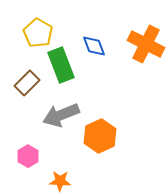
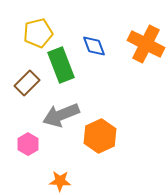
yellow pentagon: rotated 28 degrees clockwise
pink hexagon: moved 12 px up
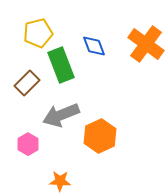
orange cross: rotated 9 degrees clockwise
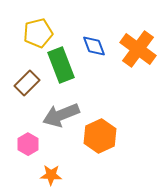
orange cross: moved 8 px left, 5 px down
orange star: moved 9 px left, 6 px up
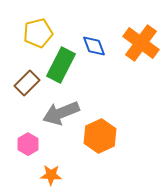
orange cross: moved 3 px right, 6 px up
green rectangle: rotated 48 degrees clockwise
gray arrow: moved 2 px up
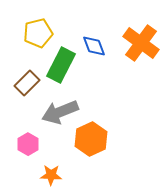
gray arrow: moved 1 px left, 1 px up
orange hexagon: moved 9 px left, 3 px down
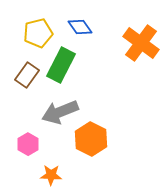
blue diamond: moved 14 px left, 19 px up; rotated 15 degrees counterclockwise
brown rectangle: moved 8 px up; rotated 10 degrees counterclockwise
orange hexagon: rotated 8 degrees counterclockwise
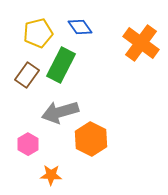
gray arrow: rotated 6 degrees clockwise
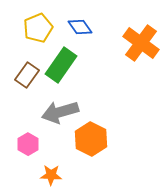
yellow pentagon: moved 5 px up; rotated 8 degrees counterclockwise
green rectangle: rotated 8 degrees clockwise
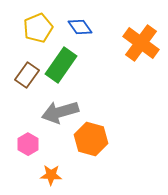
orange hexagon: rotated 12 degrees counterclockwise
